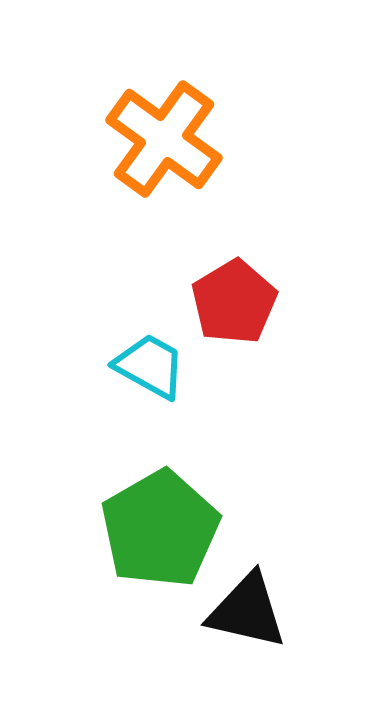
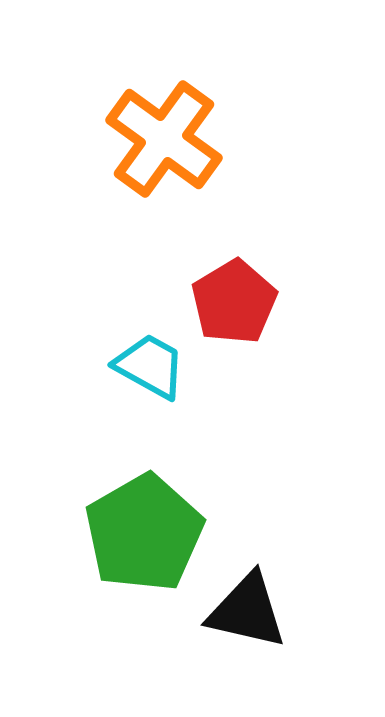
green pentagon: moved 16 px left, 4 px down
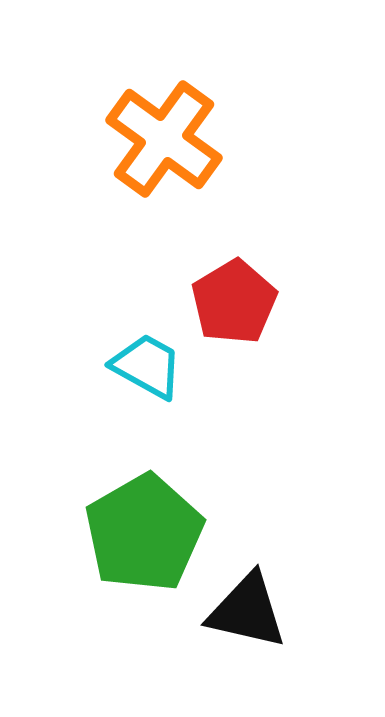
cyan trapezoid: moved 3 px left
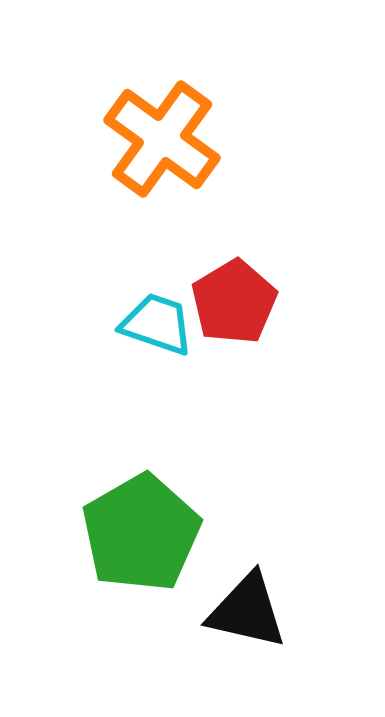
orange cross: moved 2 px left
cyan trapezoid: moved 10 px right, 42 px up; rotated 10 degrees counterclockwise
green pentagon: moved 3 px left
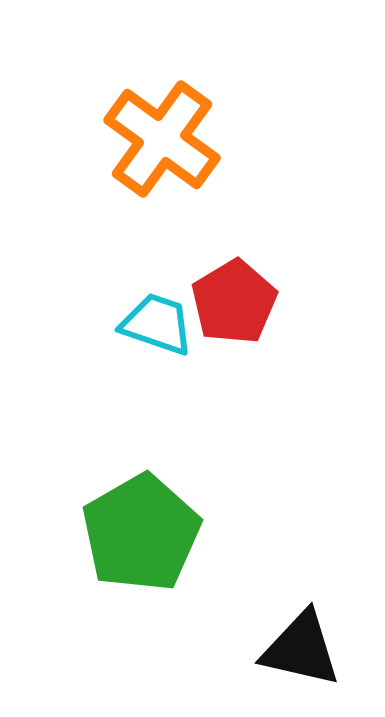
black triangle: moved 54 px right, 38 px down
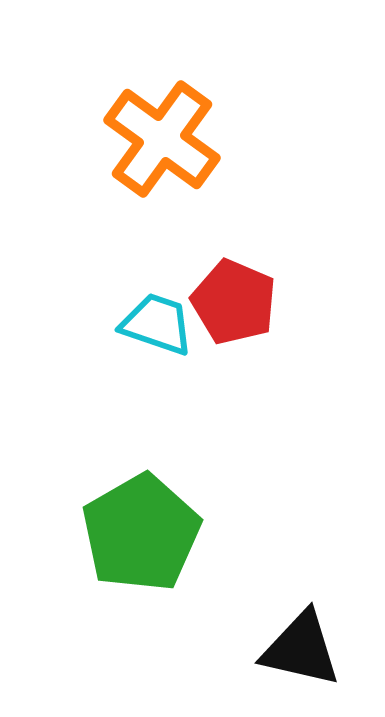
red pentagon: rotated 18 degrees counterclockwise
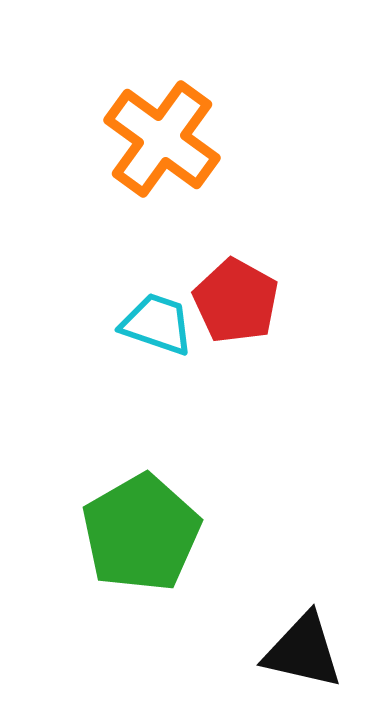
red pentagon: moved 2 px right, 1 px up; rotated 6 degrees clockwise
black triangle: moved 2 px right, 2 px down
